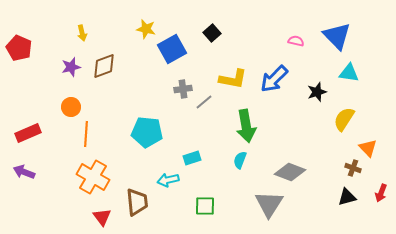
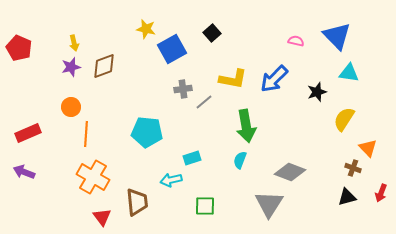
yellow arrow: moved 8 px left, 10 px down
cyan arrow: moved 3 px right
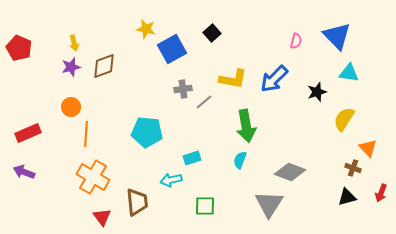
pink semicircle: rotated 91 degrees clockwise
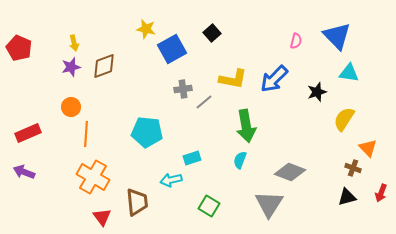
green square: moved 4 px right; rotated 30 degrees clockwise
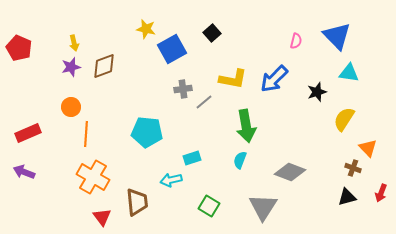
gray triangle: moved 6 px left, 3 px down
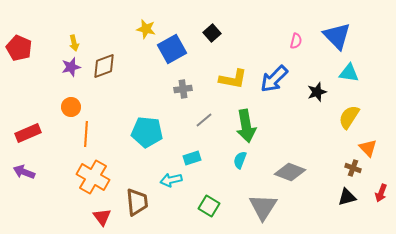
gray line: moved 18 px down
yellow semicircle: moved 5 px right, 2 px up
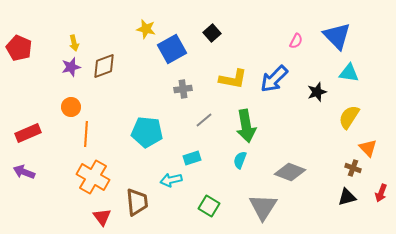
pink semicircle: rotated 14 degrees clockwise
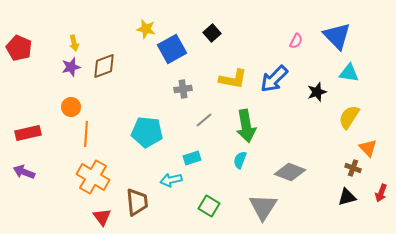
red rectangle: rotated 10 degrees clockwise
